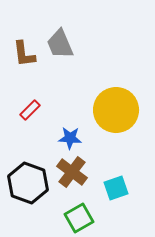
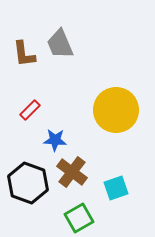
blue star: moved 15 px left, 2 px down
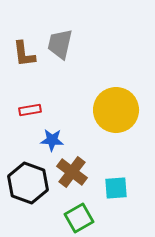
gray trapezoid: rotated 36 degrees clockwise
red rectangle: rotated 35 degrees clockwise
blue star: moved 3 px left
cyan square: rotated 15 degrees clockwise
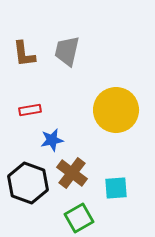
gray trapezoid: moved 7 px right, 7 px down
blue star: rotated 15 degrees counterclockwise
brown cross: moved 1 px down
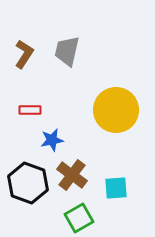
brown L-shape: rotated 140 degrees counterclockwise
red rectangle: rotated 10 degrees clockwise
brown cross: moved 2 px down
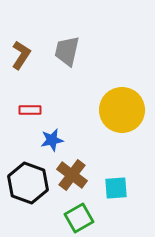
brown L-shape: moved 3 px left, 1 px down
yellow circle: moved 6 px right
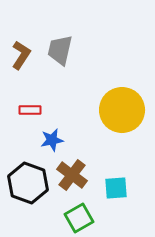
gray trapezoid: moved 7 px left, 1 px up
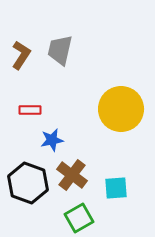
yellow circle: moved 1 px left, 1 px up
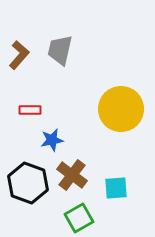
brown L-shape: moved 2 px left; rotated 8 degrees clockwise
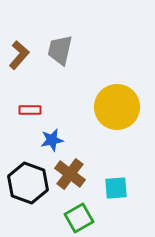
yellow circle: moved 4 px left, 2 px up
brown cross: moved 2 px left, 1 px up
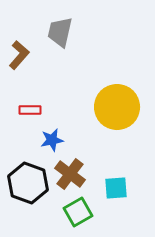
gray trapezoid: moved 18 px up
green square: moved 1 px left, 6 px up
